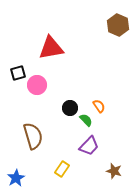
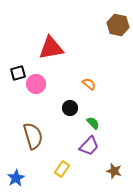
brown hexagon: rotated 10 degrees counterclockwise
pink circle: moved 1 px left, 1 px up
orange semicircle: moved 10 px left, 22 px up; rotated 16 degrees counterclockwise
green semicircle: moved 7 px right, 3 px down
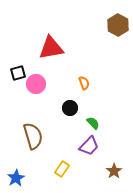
brown hexagon: rotated 15 degrees clockwise
orange semicircle: moved 5 px left, 1 px up; rotated 32 degrees clockwise
brown star: rotated 21 degrees clockwise
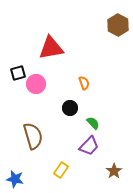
yellow rectangle: moved 1 px left, 1 px down
blue star: moved 1 px left, 1 px down; rotated 30 degrees counterclockwise
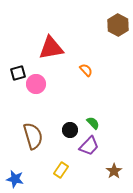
orange semicircle: moved 2 px right, 13 px up; rotated 24 degrees counterclockwise
black circle: moved 22 px down
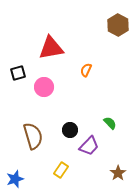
orange semicircle: rotated 112 degrees counterclockwise
pink circle: moved 8 px right, 3 px down
green semicircle: moved 17 px right
brown star: moved 4 px right, 2 px down
blue star: rotated 30 degrees counterclockwise
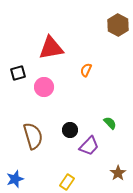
yellow rectangle: moved 6 px right, 12 px down
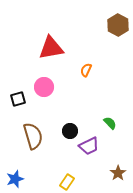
black square: moved 26 px down
black circle: moved 1 px down
purple trapezoid: rotated 20 degrees clockwise
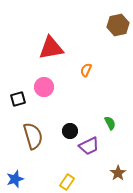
brown hexagon: rotated 20 degrees clockwise
green semicircle: rotated 16 degrees clockwise
